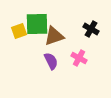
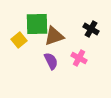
yellow square: moved 9 px down; rotated 21 degrees counterclockwise
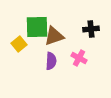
green square: moved 3 px down
black cross: rotated 35 degrees counterclockwise
yellow square: moved 4 px down
purple semicircle: rotated 30 degrees clockwise
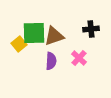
green square: moved 3 px left, 6 px down
pink cross: rotated 14 degrees clockwise
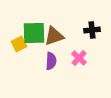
black cross: moved 1 px right, 1 px down
yellow square: rotated 14 degrees clockwise
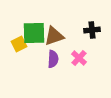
purple semicircle: moved 2 px right, 2 px up
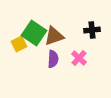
green square: rotated 35 degrees clockwise
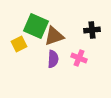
green square: moved 2 px right, 7 px up; rotated 10 degrees counterclockwise
pink cross: rotated 21 degrees counterclockwise
